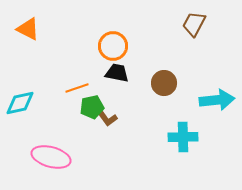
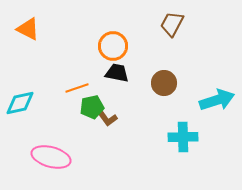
brown trapezoid: moved 22 px left
cyan arrow: rotated 12 degrees counterclockwise
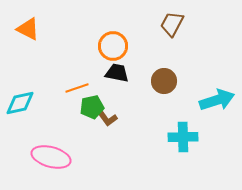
brown circle: moved 2 px up
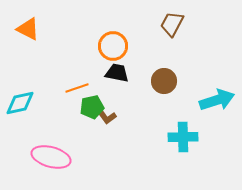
brown L-shape: moved 1 px left, 2 px up
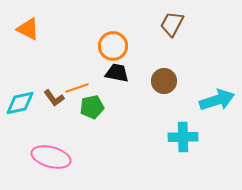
brown L-shape: moved 52 px left, 18 px up
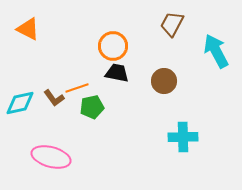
cyan arrow: moved 1 px left, 49 px up; rotated 100 degrees counterclockwise
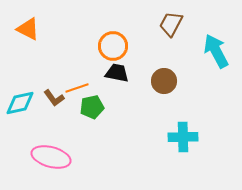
brown trapezoid: moved 1 px left
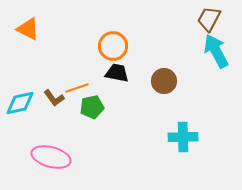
brown trapezoid: moved 38 px right, 5 px up
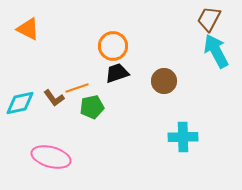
black trapezoid: rotated 30 degrees counterclockwise
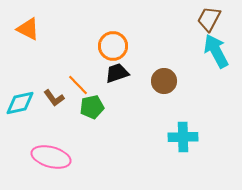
orange line: moved 1 px right, 3 px up; rotated 65 degrees clockwise
